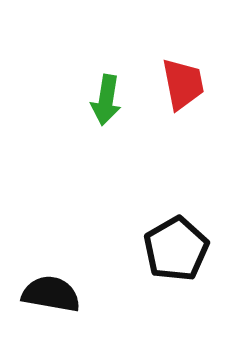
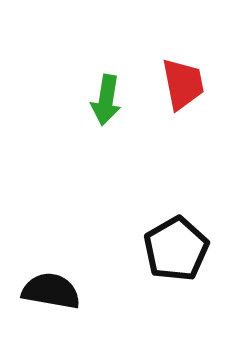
black semicircle: moved 3 px up
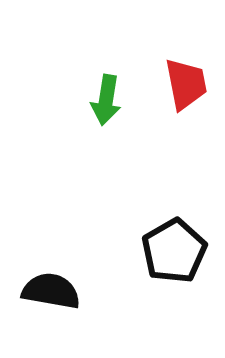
red trapezoid: moved 3 px right
black pentagon: moved 2 px left, 2 px down
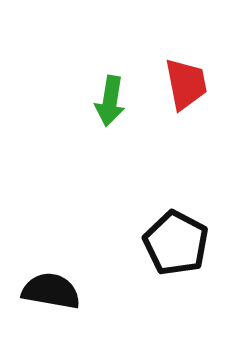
green arrow: moved 4 px right, 1 px down
black pentagon: moved 2 px right, 8 px up; rotated 14 degrees counterclockwise
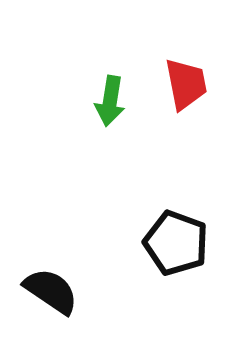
black pentagon: rotated 8 degrees counterclockwise
black semicircle: rotated 24 degrees clockwise
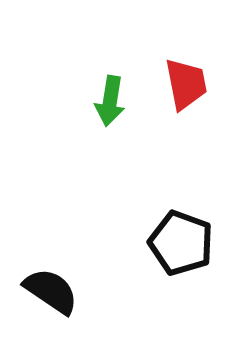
black pentagon: moved 5 px right
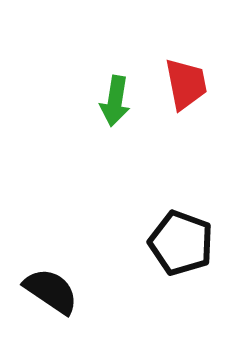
green arrow: moved 5 px right
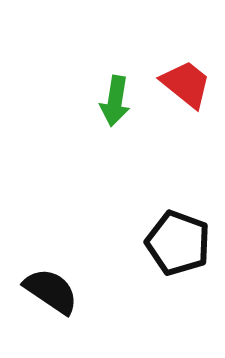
red trapezoid: rotated 40 degrees counterclockwise
black pentagon: moved 3 px left
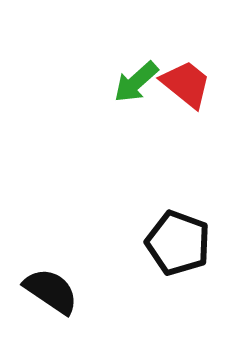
green arrow: moved 21 px right, 19 px up; rotated 39 degrees clockwise
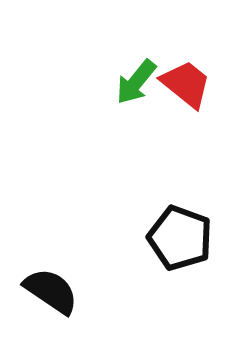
green arrow: rotated 9 degrees counterclockwise
black pentagon: moved 2 px right, 5 px up
